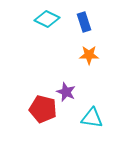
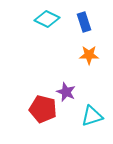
cyan triangle: moved 2 px up; rotated 25 degrees counterclockwise
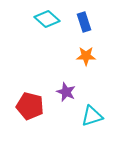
cyan diamond: rotated 15 degrees clockwise
orange star: moved 3 px left, 1 px down
red pentagon: moved 13 px left, 3 px up
